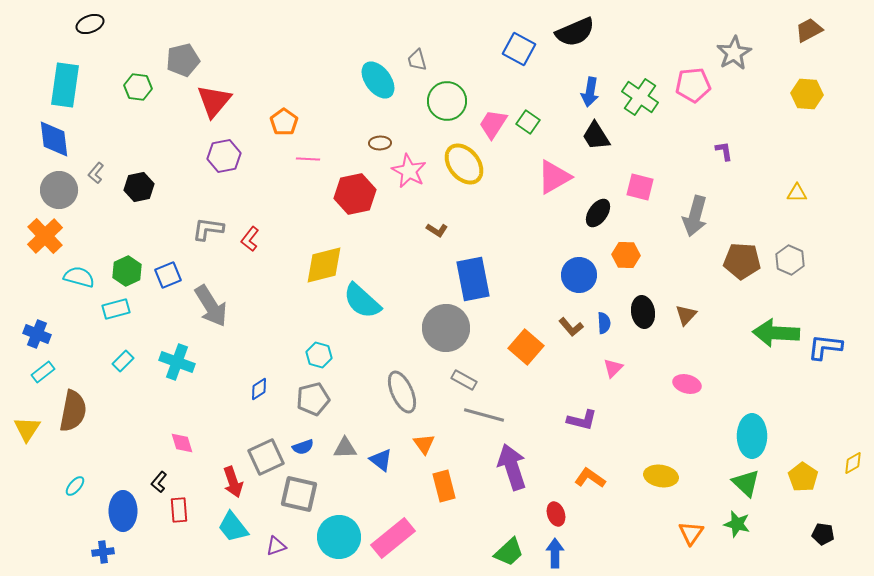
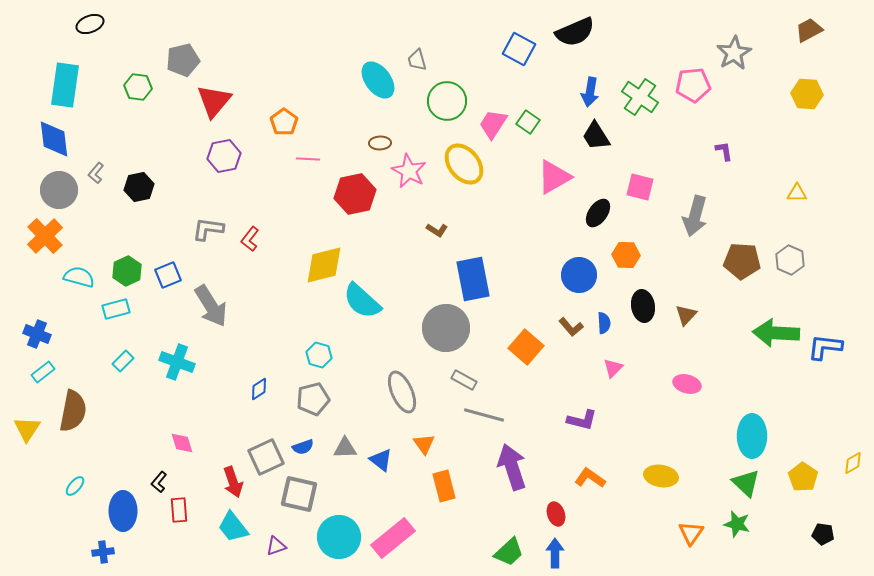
black ellipse at (643, 312): moved 6 px up
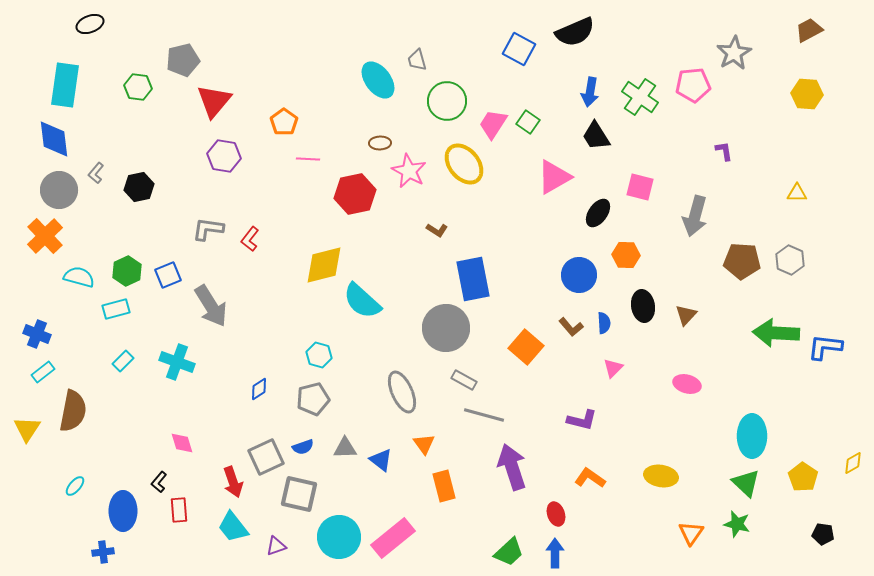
purple hexagon at (224, 156): rotated 20 degrees clockwise
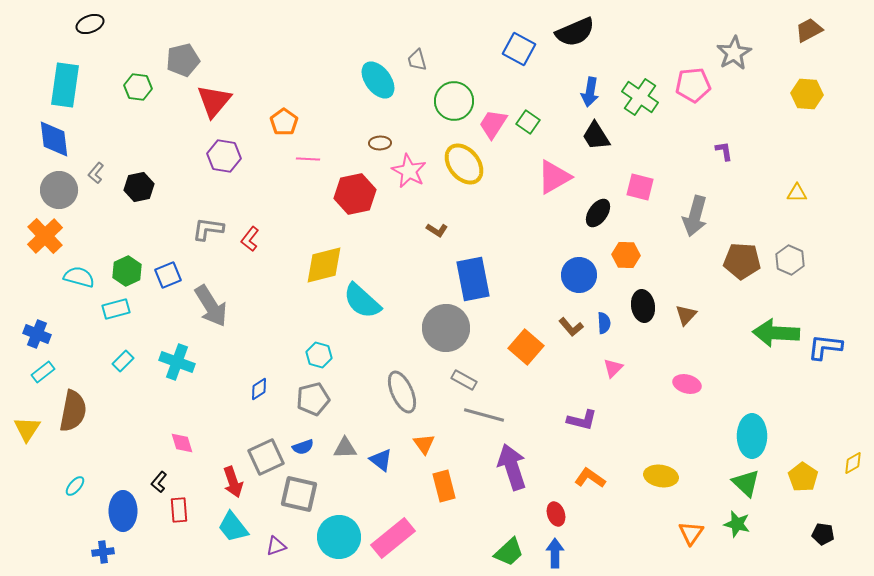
green circle at (447, 101): moved 7 px right
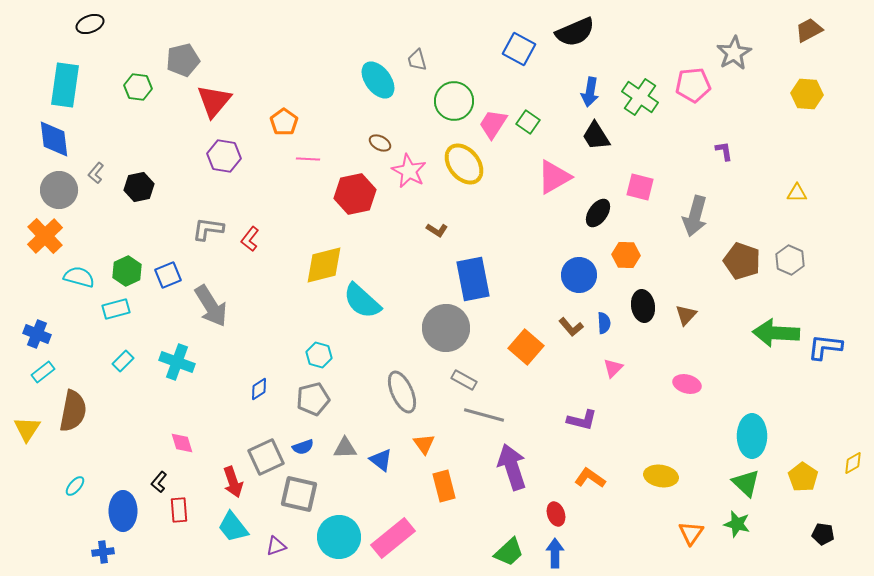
brown ellipse at (380, 143): rotated 30 degrees clockwise
brown pentagon at (742, 261): rotated 15 degrees clockwise
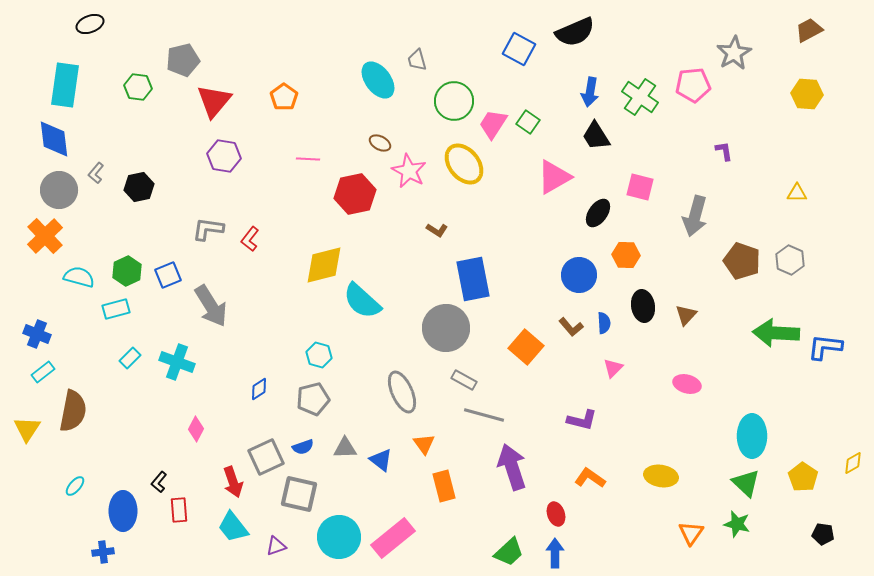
orange pentagon at (284, 122): moved 25 px up
cyan rectangle at (123, 361): moved 7 px right, 3 px up
pink diamond at (182, 443): moved 14 px right, 14 px up; rotated 45 degrees clockwise
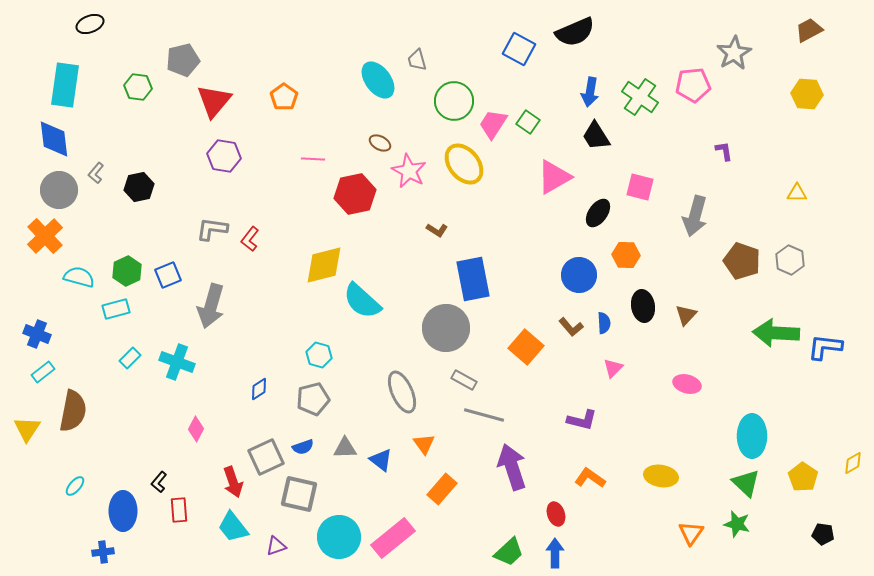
pink line at (308, 159): moved 5 px right
gray L-shape at (208, 229): moved 4 px right
gray arrow at (211, 306): rotated 48 degrees clockwise
orange rectangle at (444, 486): moved 2 px left, 3 px down; rotated 56 degrees clockwise
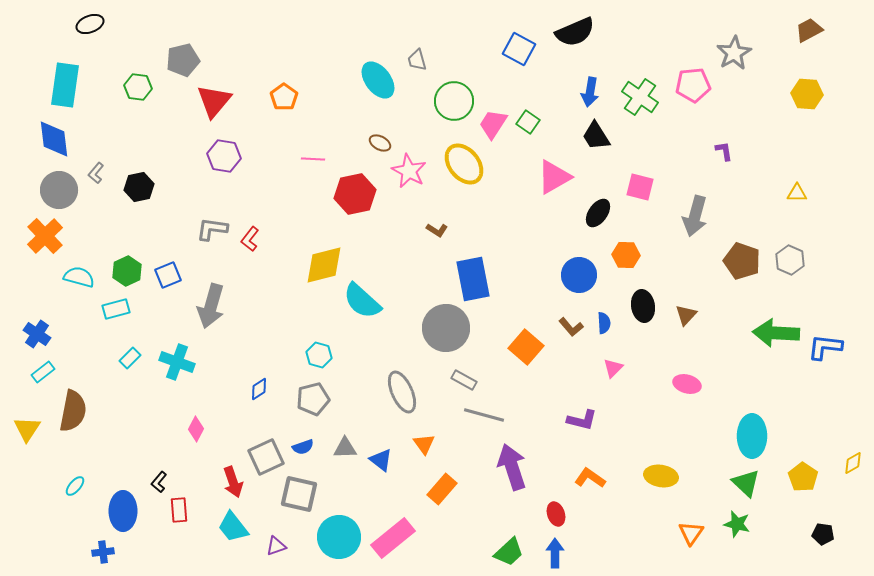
blue cross at (37, 334): rotated 12 degrees clockwise
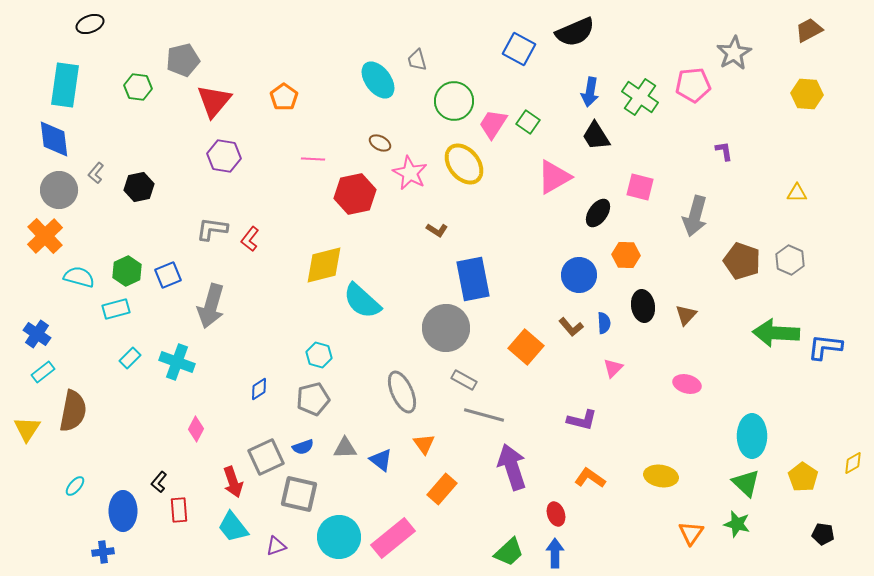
pink star at (409, 171): moved 1 px right, 2 px down
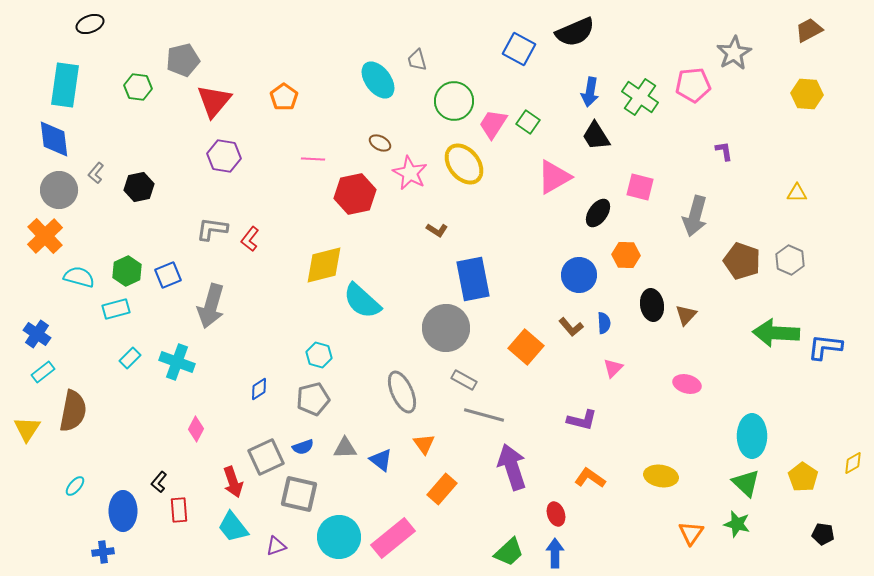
black ellipse at (643, 306): moved 9 px right, 1 px up
